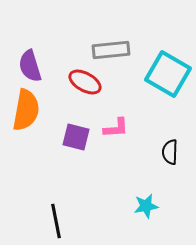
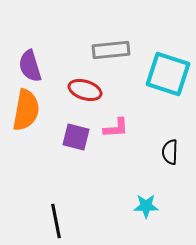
cyan square: rotated 12 degrees counterclockwise
red ellipse: moved 8 px down; rotated 12 degrees counterclockwise
cyan star: rotated 10 degrees clockwise
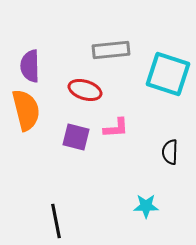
purple semicircle: rotated 16 degrees clockwise
orange semicircle: rotated 24 degrees counterclockwise
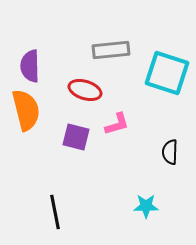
cyan square: moved 1 px left, 1 px up
pink L-shape: moved 1 px right, 4 px up; rotated 12 degrees counterclockwise
black line: moved 1 px left, 9 px up
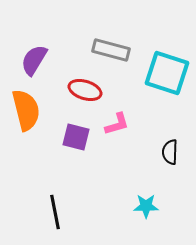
gray rectangle: rotated 21 degrees clockwise
purple semicircle: moved 4 px right, 6 px up; rotated 32 degrees clockwise
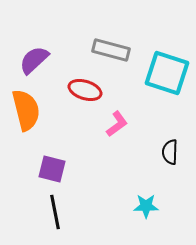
purple semicircle: rotated 16 degrees clockwise
pink L-shape: rotated 20 degrees counterclockwise
purple square: moved 24 px left, 32 px down
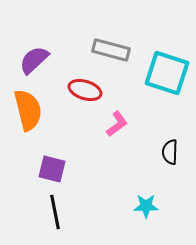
orange semicircle: moved 2 px right
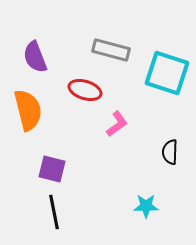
purple semicircle: moved 1 px right, 3 px up; rotated 68 degrees counterclockwise
black line: moved 1 px left
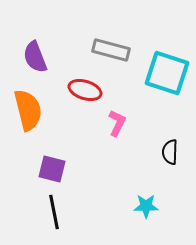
pink L-shape: moved 1 px up; rotated 28 degrees counterclockwise
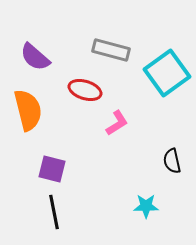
purple semicircle: rotated 28 degrees counterclockwise
cyan square: rotated 36 degrees clockwise
pink L-shape: rotated 32 degrees clockwise
black semicircle: moved 2 px right, 9 px down; rotated 15 degrees counterclockwise
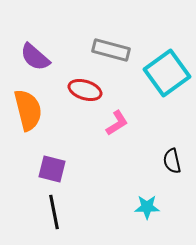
cyan star: moved 1 px right, 1 px down
